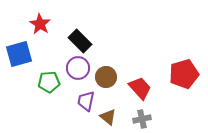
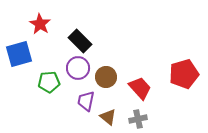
gray cross: moved 4 px left
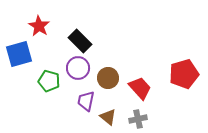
red star: moved 1 px left, 2 px down
brown circle: moved 2 px right, 1 px down
green pentagon: moved 1 px up; rotated 20 degrees clockwise
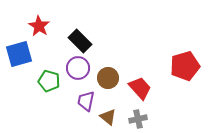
red pentagon: moved 1 px right, 8 px up
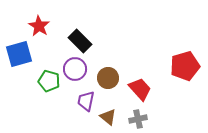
purple circle: moved 3 px left, 1 px down
red trapezoid: moved 1 px down
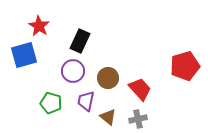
black rectangle: rotated 70 degrees clockwise
blue square: moved 5 px right, 1 px down
purple circle: moved 2 px left, 2 px down
green pentagon: moved 2 px right, 22 px down
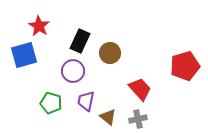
brown circle: moved 2 px right, 25 px up
